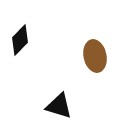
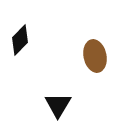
black triangle: moved 1 px left, 1 px up; rotated 44 degrees clockwise
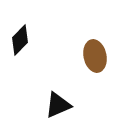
black triangle: rotated 36 degrees clockwise
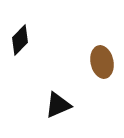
brown ellipse: moved 7 px right, 6 px down
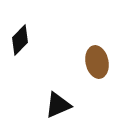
brown ellipse: moved 5 px left
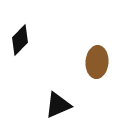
brown ellipse: rotated 16 degrees clockwise
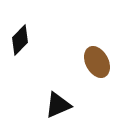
brown ellipse: rotated 32 degrees counterclockwise
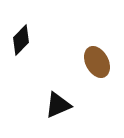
black diamond: moved 1 px right
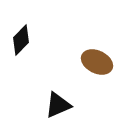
brown ellipse: rotated 36 degrees counterclockwise
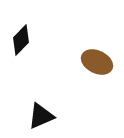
black triangle: moved 17 px left, 11 px down
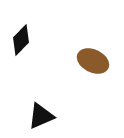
brown ellipse: moved 4 px left, 1 px up
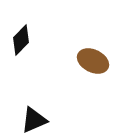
black triangle: moved 7 px left, 4 px down
